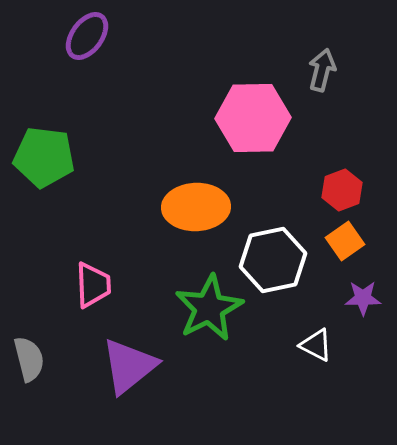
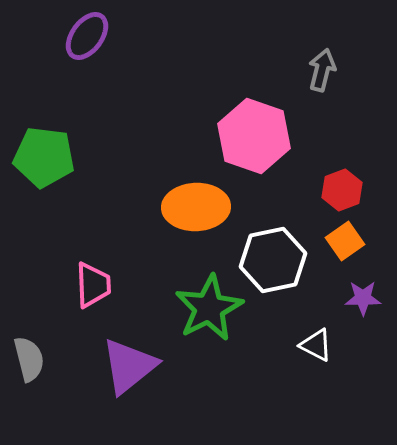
pink hexagon: moved 1 px right, 18 px down; rotated 20 degrees clockwise
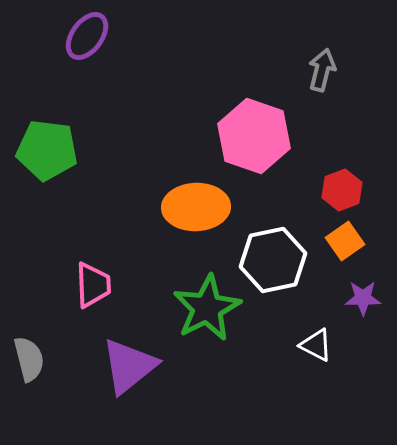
green pentagon: moved 3 px right, 7 px up
green star: moved 2 px left
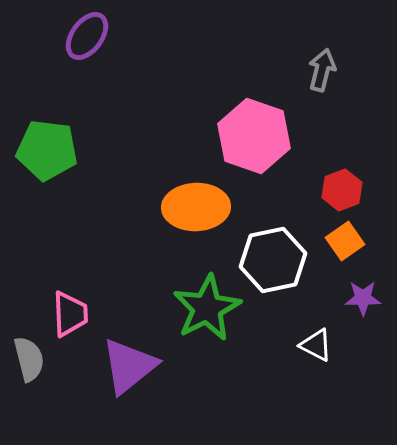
pink trapezoid: moved 23 px left, 29 px down
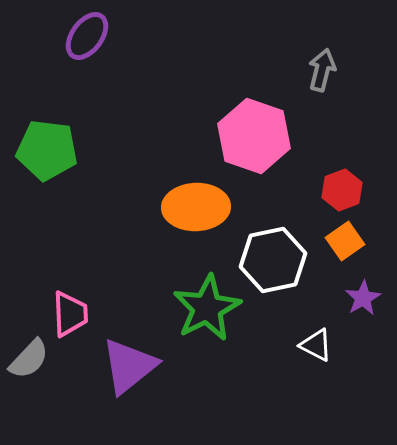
purple star: rotated 30 degrees counterclockwise
gray semicircle: rotated 57 degrees clockwise
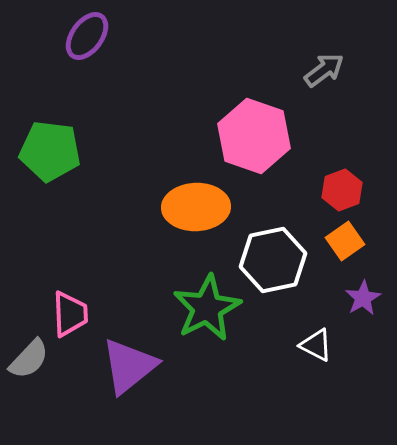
gray arrow: moved 2 px right; rotated 39 degrees clockwise
green pentagon: moved 3 px right, 1 px down
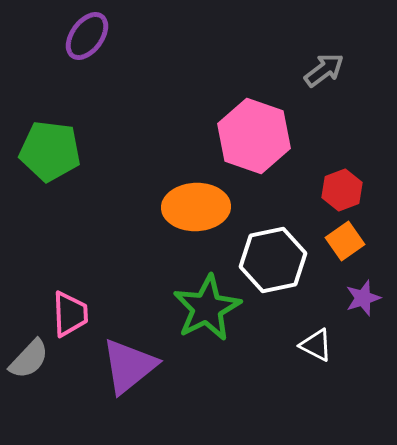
purple star: rotated 12 degrees clockwise
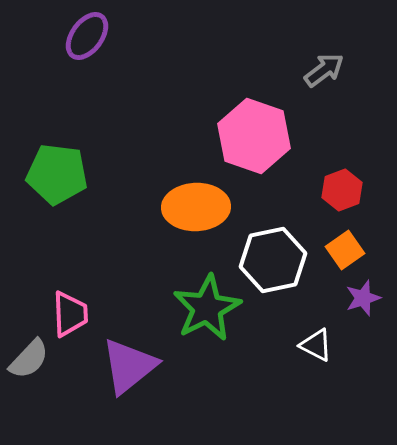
green pentagon: moved 7 px right, 23 px down
orange square: moved 9 px down
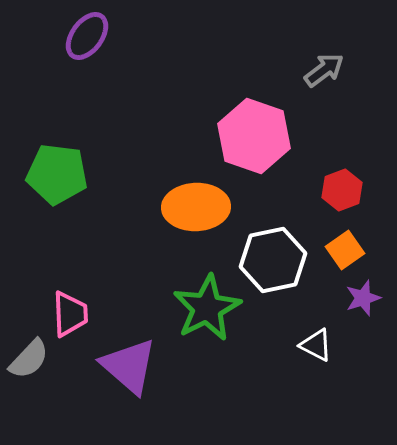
purple triangle: rotated 40 degrees counterclockwise
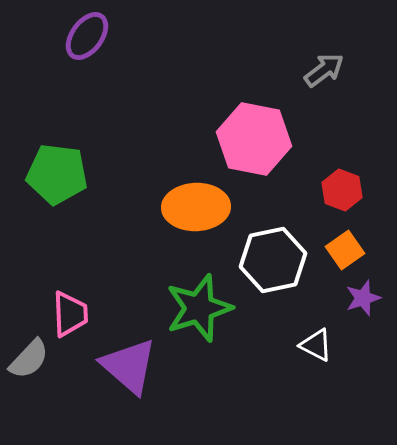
pink hexagon: moved 3 px down; rotated 8 degrees counterclockwise
red hexagon: rotated 18 degrees counterclockwise
green star: moved 8 px left; rotated 10 degrees clockwise
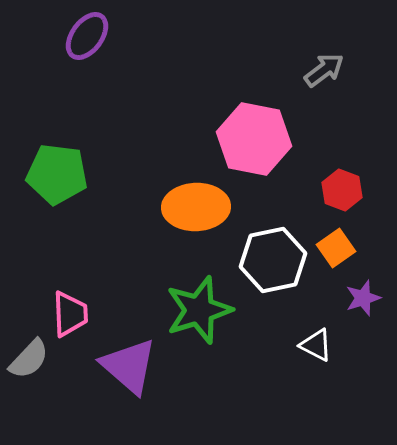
orange square: moved 9 px left, 2 px up
green star: moved 2 px down
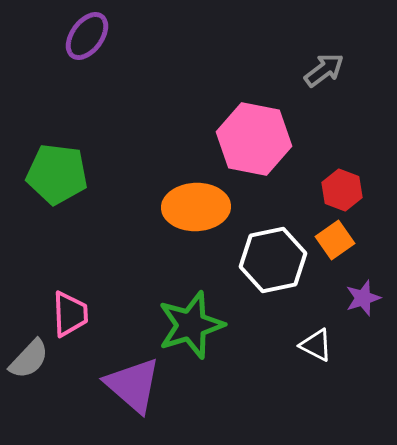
orange square: moved 1 px left, 8 px up
green star: moved 8 px left, 15 px down
purple triangle: moved 4 px right, 19 px down
